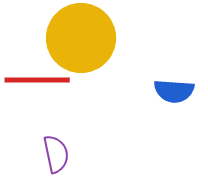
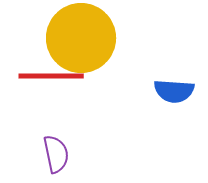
red line: moved 14 px right, 4 px up
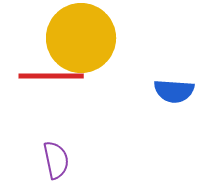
purple semicircle: moved 6 px down
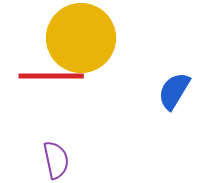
blue semicircle: rotated 117 degrees clockwise
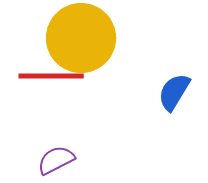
blue semicircle: moved 1 px down
purple semicircle: rotated 105 degrees counterclockwise
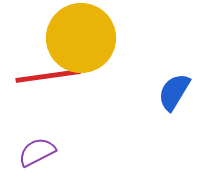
red line: moved 3 px left; rotated 8 degrees counterclockwise
purple semicircle: moved 19 px left, 8 px up
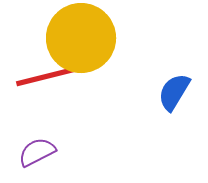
red line: rotated 6 degrees counterclockwise
